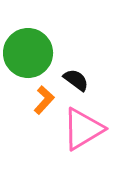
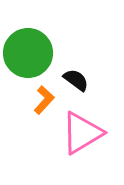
pink triangle: moved 1 px left, 4 px down
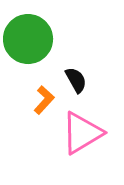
green circle: moved 14 px up
black semicircle: rotated 24 degrees clockwise
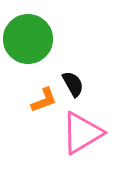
black semicircle: moved 3 px left, 4 px down
orange L-shape: rotated 28 degrees clockwise
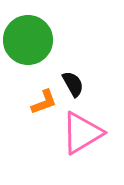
green circle: moved 1 px down
orange L-shape: moved 2 px down
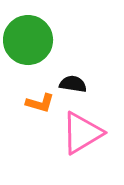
black semicircle: rotated 52 degrees counterclockwise
orange L-shape: moved 4 px left, 1 px down; rotated 36 degrees clockwise
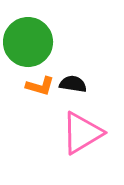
green circle: moved 2 px down
orange L-shape: moved 17 px up
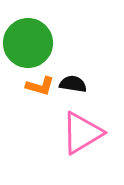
green circle: moved 1 px down
